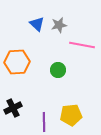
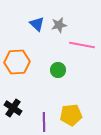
black cross: rotated 30 degrees counterclockwise
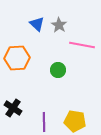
gray star: rotated 28 degrees counterclockwise
orange hexagon: moved 4 px up
yellow pentagon: moved 4 px right, 6 px down; rotated 15 degrees clockwise
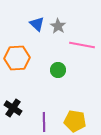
gray star: moved 1 px left, 1 px down
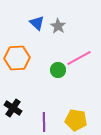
blue triangle: moved 1 px up
pink line: moved 3 px left, 13 px down; rotated 40 degrees counterclockwise
yellow pentagon: moved 1 px right, 1 px up
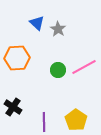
gray star: moved 3 px down
pink line: moved 5 px right, 9 px down
black cross: moved 1 px up
yellow pentagon: rotated 25 degrees clockwise
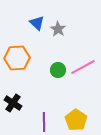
pink line: moved 1 px left
black cross: moved 4 px up
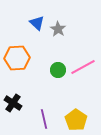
purple line: moved 3 px up; rotated 12 degrees counterclockwise
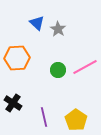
pink line: moved 2 px right
purple line: moved 2 px up
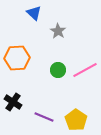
blue triangle: moved 3 px left, 10 px up
gray star: moved 2 px down
pink line: moved 3 px down
black cross: moved 1 px up
purple line: rotated 54 degrees counterclockwise
